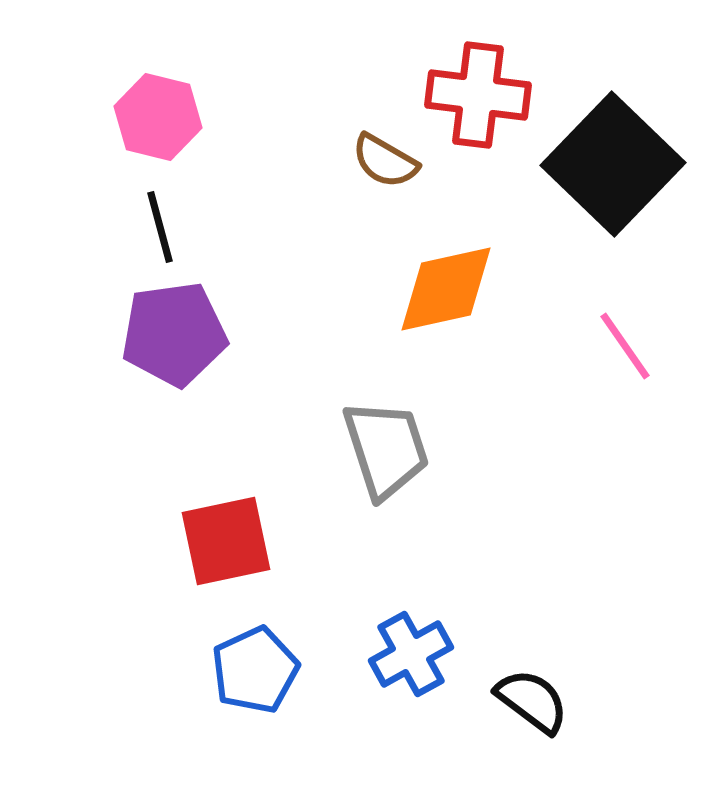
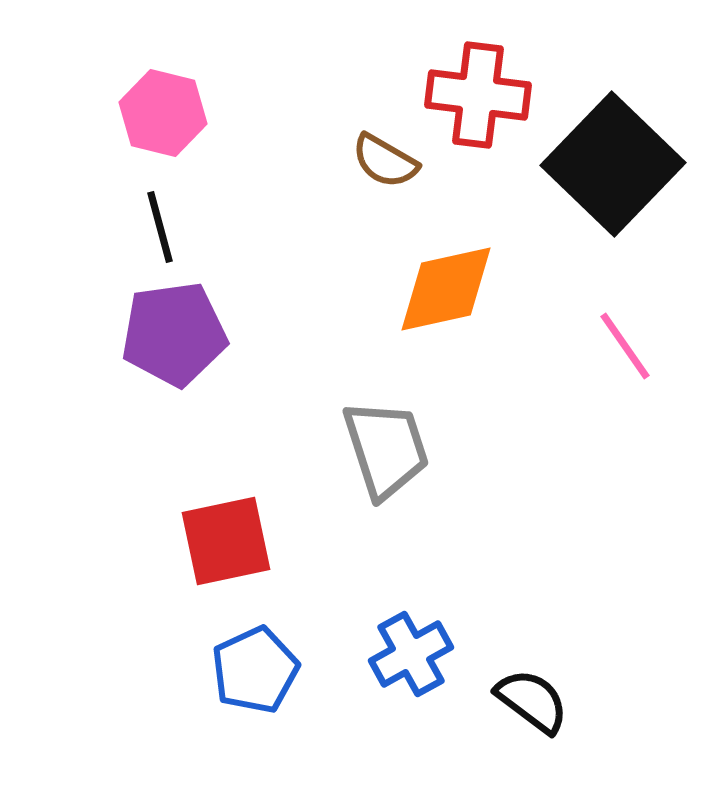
pink hexagon: moved 5 px right, 4 px up
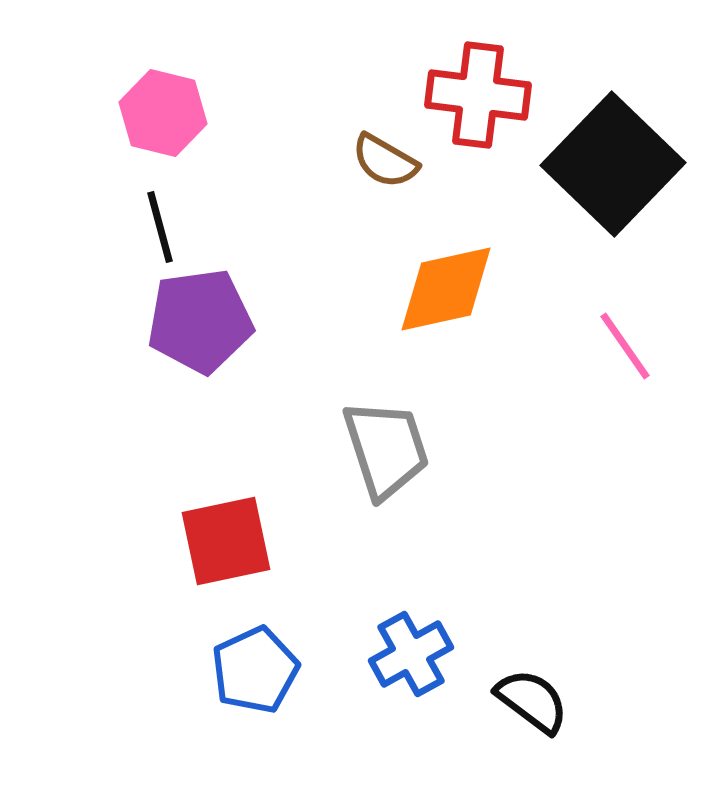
purple pentagon: moved 26 px right, 13 px up
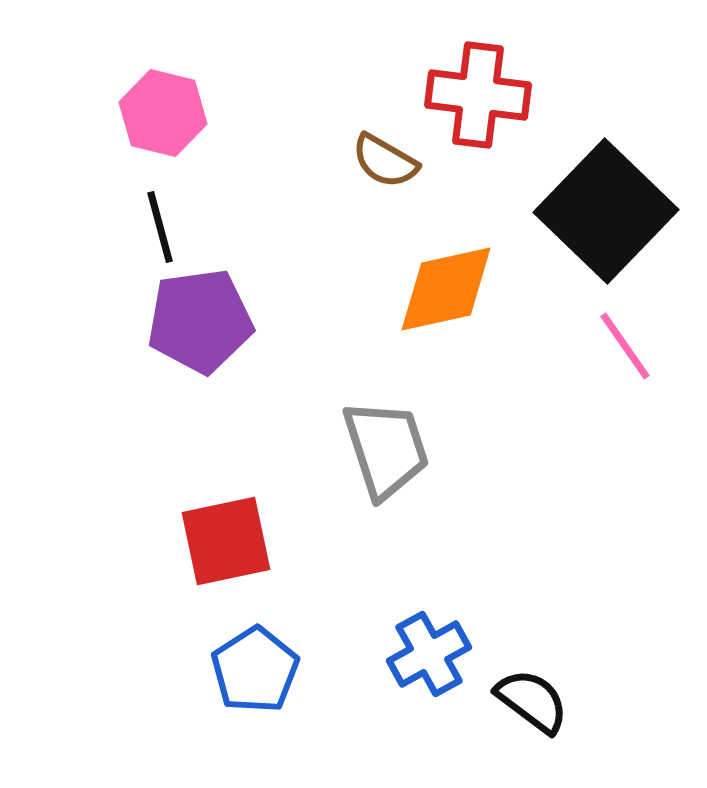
black square: moved 7 px left, 47 px down
blue cross: moved 18 px right
blue pentagon: rotated 8 degrees counterclockwise
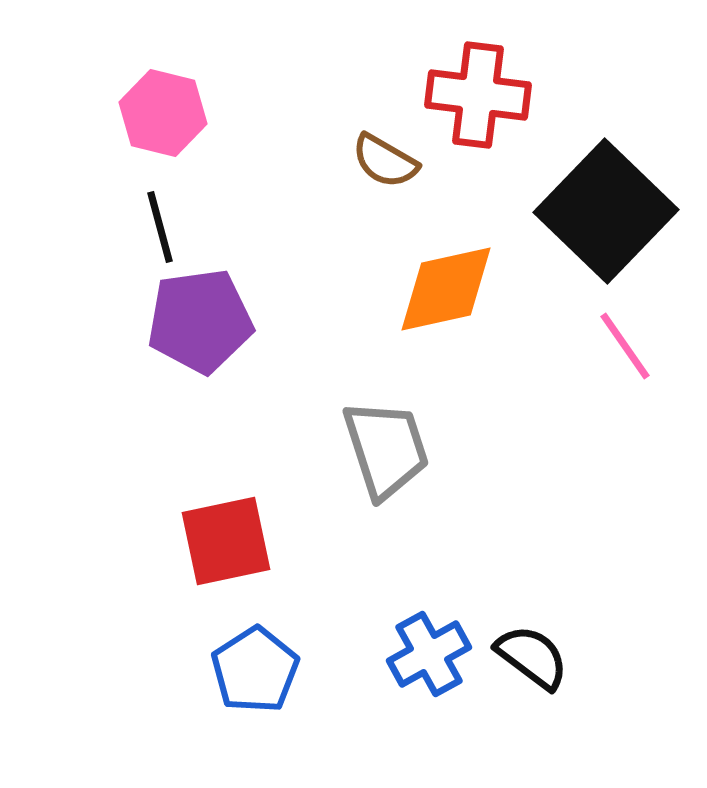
black semicircle: moved 44 px up
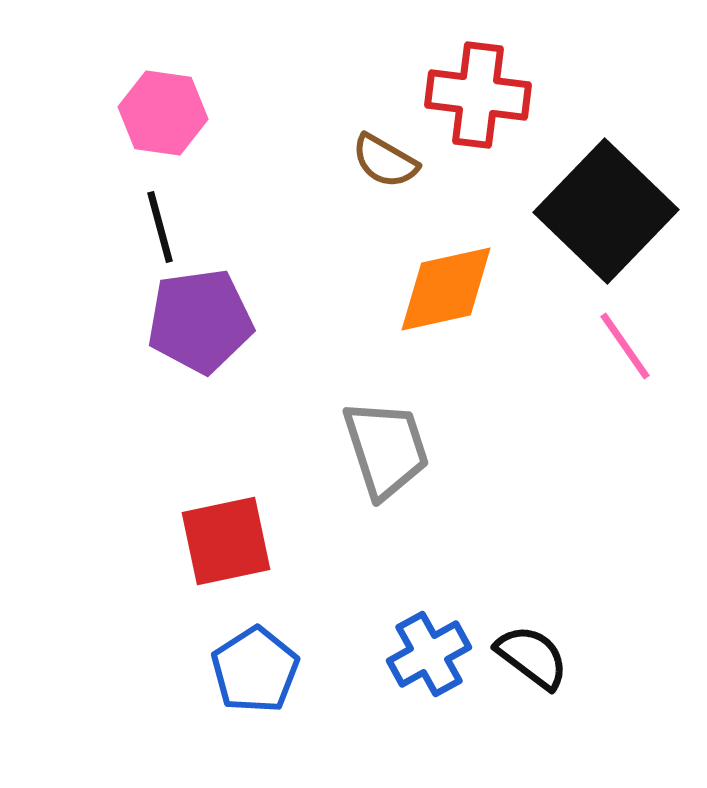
pink hexagon: rotated 6 degrees counterclockwise
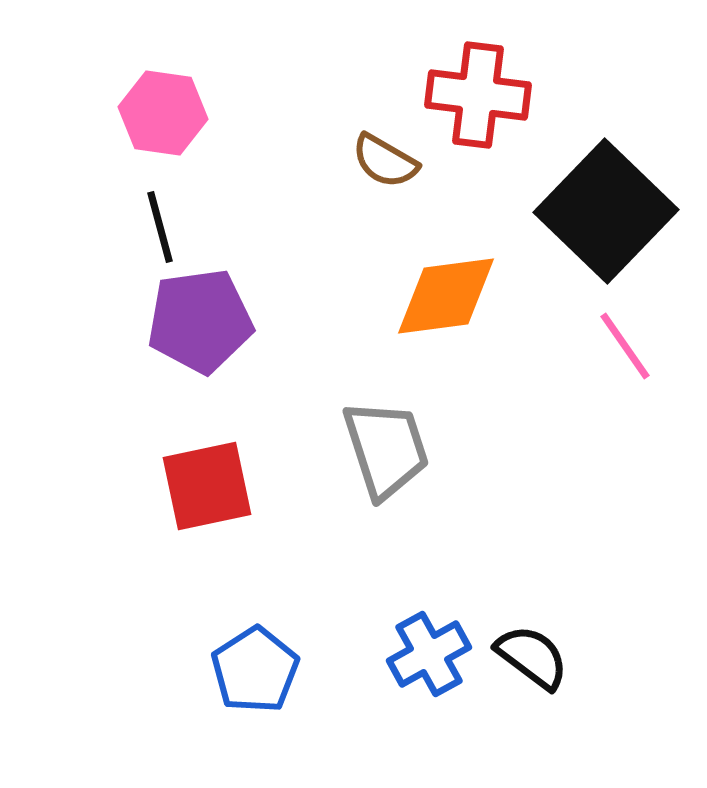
orange diamond: moved 7 px down; rotated 5 degrees clockwise
red square: moved 19 px left, 55 px up
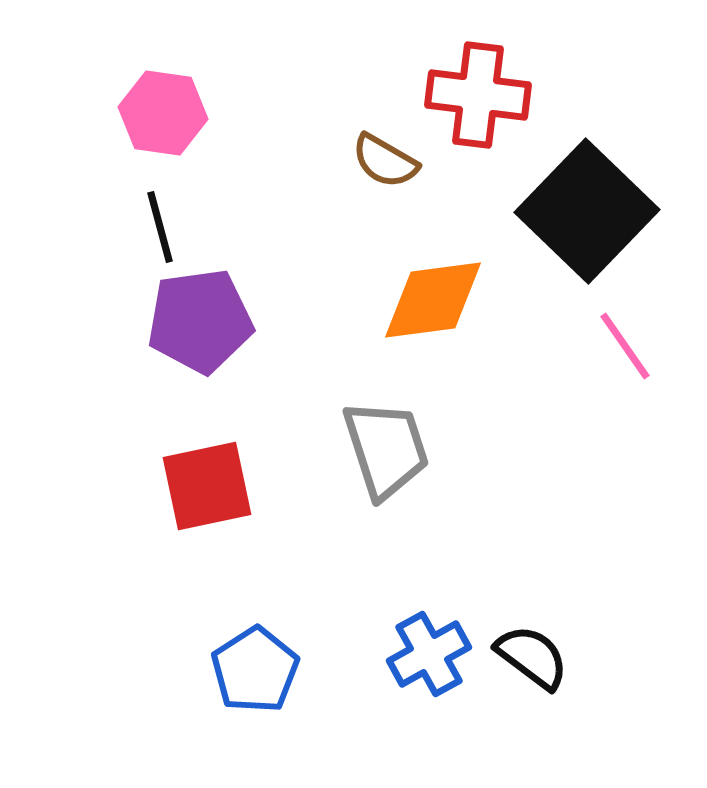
black square: moved 19 px left
orange diamond: moved 13 px left, 4 px down
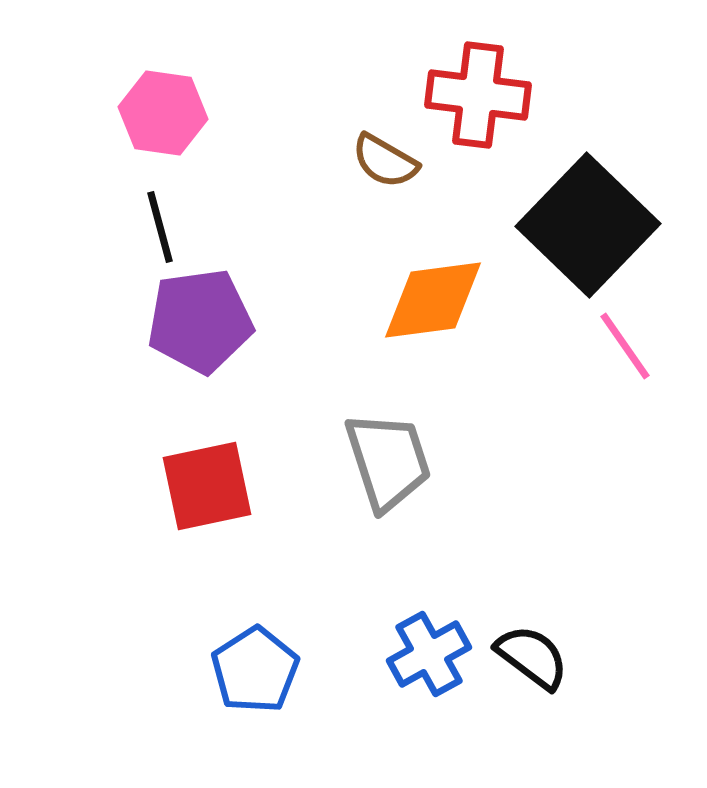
black square: moved 1 px right, 14 px down
gray trapezoid: moved 2 px right, 12 px down
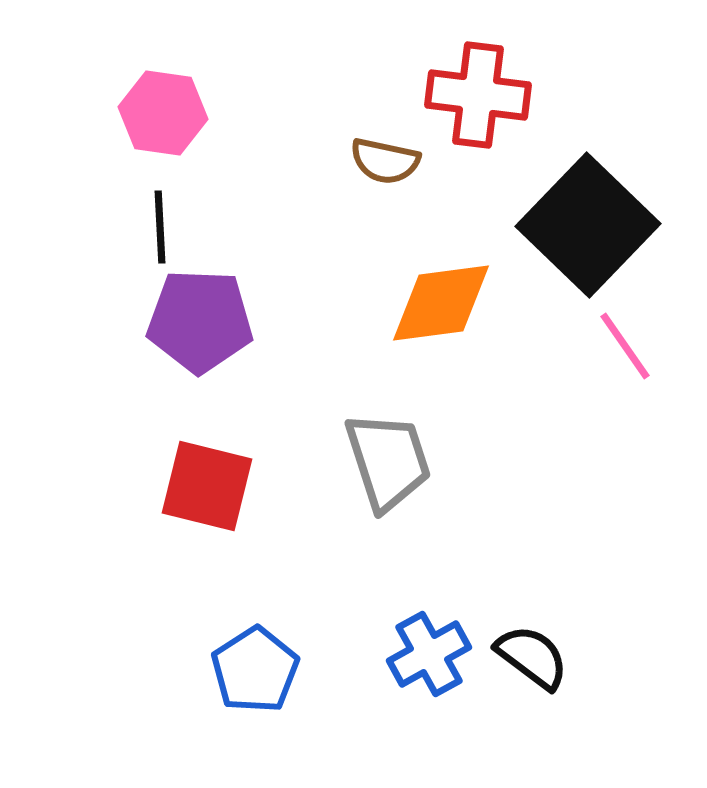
brown semicircle: rotated 18 degrees counterclockwise
black line: rotated 12 degrees clockwise
orange diamond: moved 8 px right, 3 px down
purple pentagon: rotated 10 degrees clockwise
red square: rotated 26 degrees clockwise
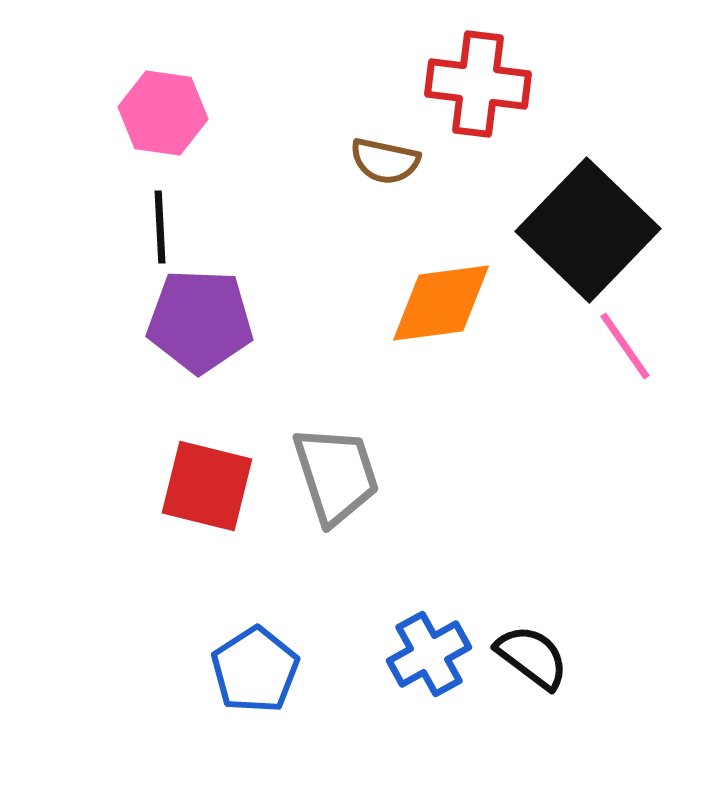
red cross: moved 11 px up
black square: moved 5 px down
gray trapezoid: moved 52 px left, 14 px down
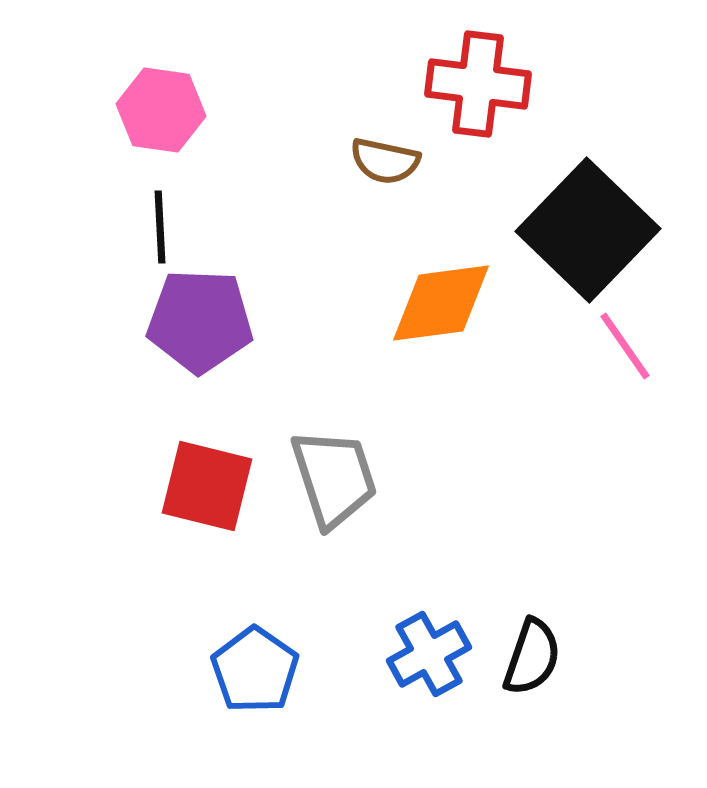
pink hexagon: moved 2 px left, 3 px up
gray trapezoid: moved 2 px left, 3 px down
black semicircle: rotated 72 degrees clockwise
blue pentagon: rotated 4 degrees counterclockwise
